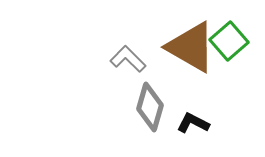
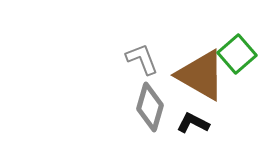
green square: moved 8 px right, 13 px down
brown triangle: moved 10 px right, 28 px down
gray L-shape: moved 14 px right; rotated 24 degrees clockwise
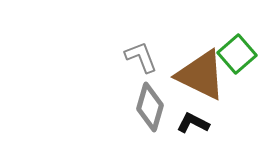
gray L-shape: moved 1 px left, 2 px up
brown triangle: rotated 4 degrees counterclockwise
